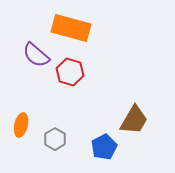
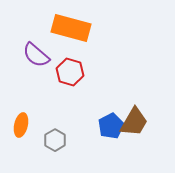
brown trapezoid: moved 2 px down
gray hexagon: moved 1 px down
blue pentagon: moved 7 px right, 21 px up
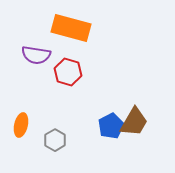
purple semicircle: rotated 32 degrees counterclockwise
red hexagon: moved 2 px left
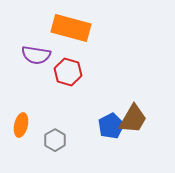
brown trapezoid: moved 1 px left, 3 px up
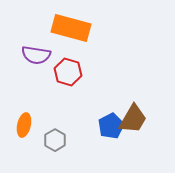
orange ellipse: moved 3 px right
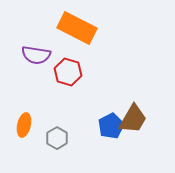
orange rectangle: moved 6 px right; rotated 12 degrees clockwise
gray hexagon: moved 2 px right, 2 px up
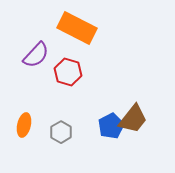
purple semicircle: rotated 56 degrees counterclockwise
brown trapezoid: rotated 8 degrees clockwise
gray hexagon: moved 4 px right, 6 px up
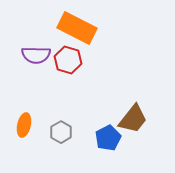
purple semicircle: rotated 48 degrees clockwise
red hexagon: moved 12 px up
blue pentagon: moved 3 px left, 12 px down
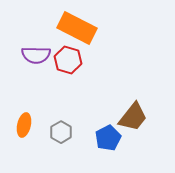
brown trapezoid: moved 2 px up
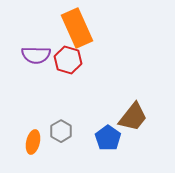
orange rectangle: rotated 39 degrees clockwise
orange ellipse: moved 9 px right, 17 px down
gray hexagon: moved 1 px up
blue pentagon: rotated 10 degrees counterclockwise
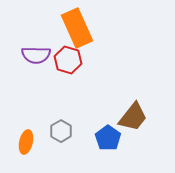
orange ellipse: moved 7 px left
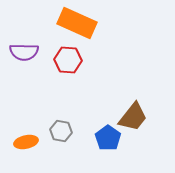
orange rectangle: moved 5 px up; rotated 42 degrees counterclockwise
purple semicircle: moved 12 px left, 3 px up
red hexagon: rotated 12 degrees counterclockwise
gray hexagon: rotated 20 degrees counterclockwise
orange ellipse: rotated 65 degrees clockwise
